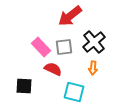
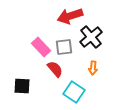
red arrow: rotated 20 degrees clockwise
black cross: moved 3 px left, 5 px up
red semicircle: moved 2 px right; rotated 24 degrees clockwise
black square: moved 2 px left
cyan square: rotated 20 degrees clockwise
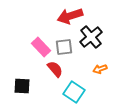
orange arrow: moved 7 px right, 1 px down; rotated 64 degrees clockwise
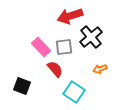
black square: rotated 18 degrees clockwise
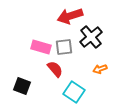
pink rectangle: rotated 30 degrees counterclockwise
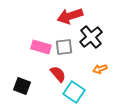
red semicircle: moved 3 px right, 5 px down
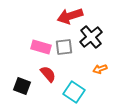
red semicircle: moved 10 px left
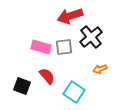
red semicircle: moved 1 px left, 2 px down
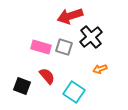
gray square: rotated 24 degrees clockwise
